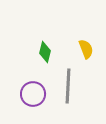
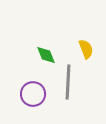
green diamond: moved 1 px right, 3 px down; rotated 35 degrees counterclockwise
gray line: moved 4 px up
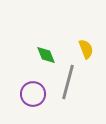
gray line: rotated 12 degrees clockwise
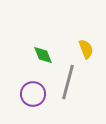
green diamond: moved 3 px left
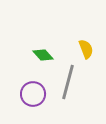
green diamond: rotated 20 degrees counterclockwise
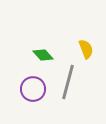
purple circle: moved 5 px up
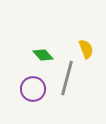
gray line: moved 1 px left, 4 px up
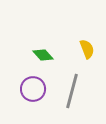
yellow semicircle: moved 1 px right
gray line: moved 5 px right, 13 px down
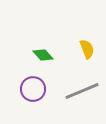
gray line: moved 10 px right; rotated 52 degrees clockwise
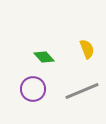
green diamond: moved 1 px right, 2 px down
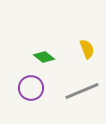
green diamond: rotated 10 degrees counterclockwise
purple circle: moved 2 px left, 1 px up
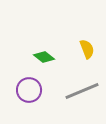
purple circle: moved 2 px left, 2 px down
